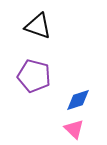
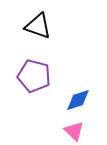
pink triangle: moved 2 px down
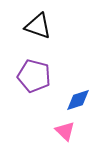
pink triangle: moved 9 px left
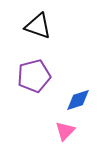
purple pentagon: rotated 28 degrees counterclockwise
pink triangle: rotated 30 degrees clockwise
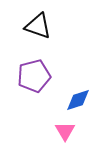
pink triangle: rotated 15 degrees counterclockwise
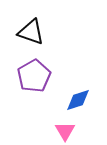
black triangle: moved 7 px left, 6 px down
purple pentagon: rotated 16 degrees counterclockwise
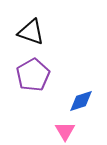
purple pentagon: moved 1 px left, 1 px up
blue diamond: moved 3 px right, 1 px down
